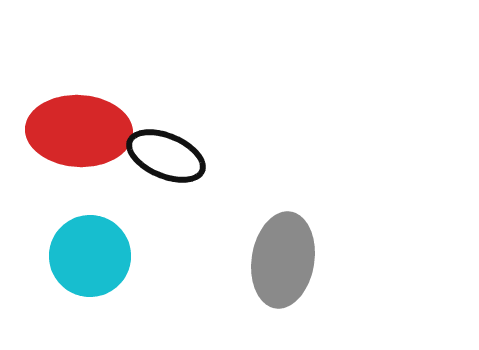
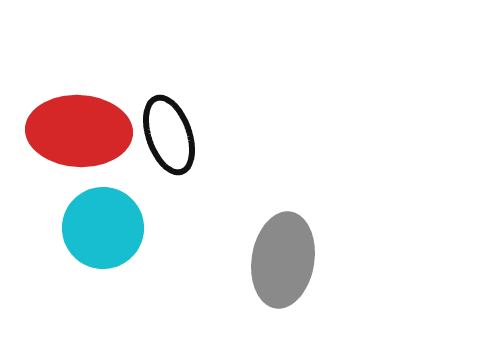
black ellipse: moved 3 px right, 21 px up; rotated 48 degrees clockwise
cyan circle: moved 13 px right, 28 px up
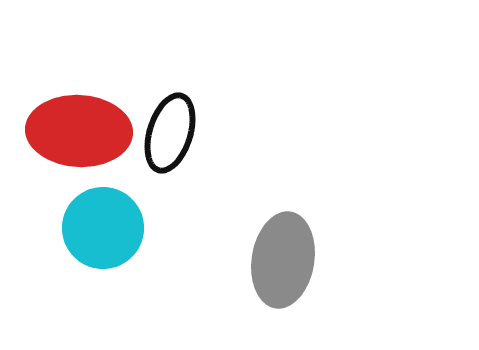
black ellipse: moved 1 px right, 2 px up; rotated 36 degrees clockwise
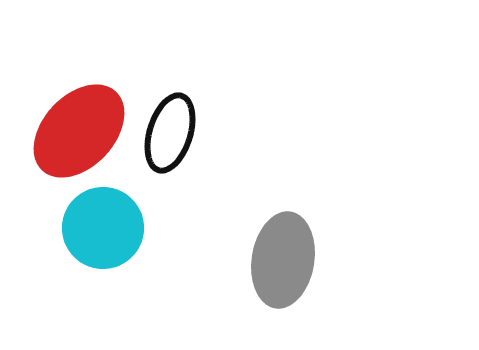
red ellipse: rotated 50 degrees counterclockwise
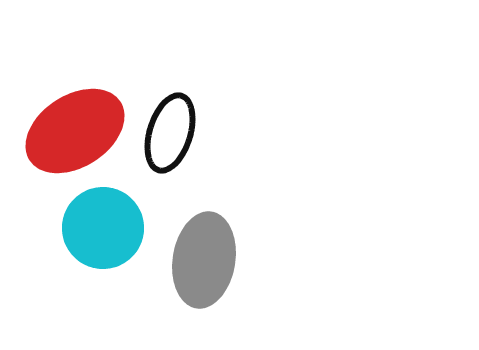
red ellipse: moved 4 px left; rotated 14 degrees clockwise
gray ellipse: moved 79 px left
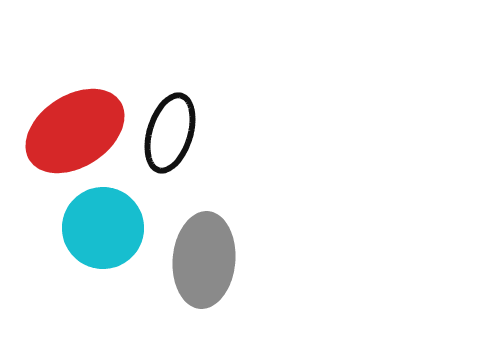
gray ellipse: rotated 4 degrees counterclockwise
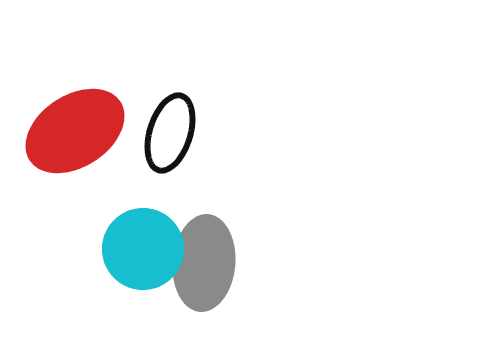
cyan circle: moved 40 px right, 21 px down
gray ellipse: moved 3 px down
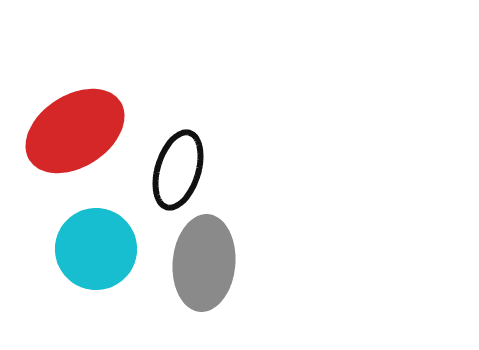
black ellipse: moved 8 px right, 37 px down
cyan circle: moved 47 px left
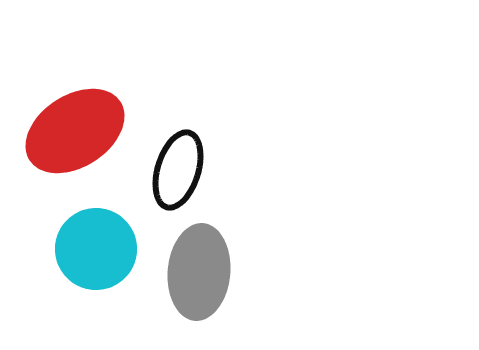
gray ellipse: moved 5 px left, 9 px down
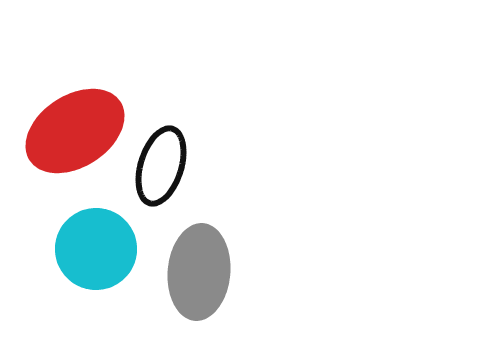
black ellipse: moved 17 px left, 4 px up
